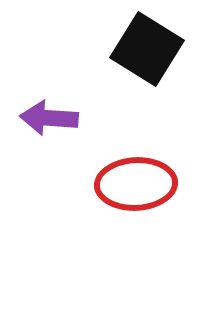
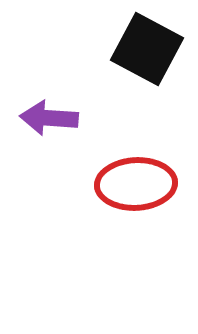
black square: rotated 4 degrees counterclockwise
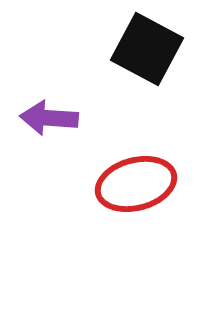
red ellipse: rotated 12 degrees counterclockwise
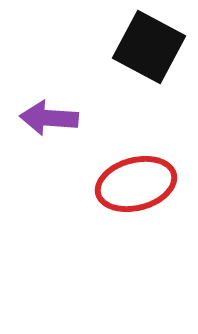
black square: moved 2 px right, 2 px up
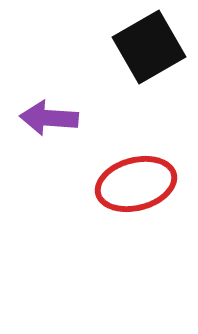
black square: rotated 32 degrees clockwise
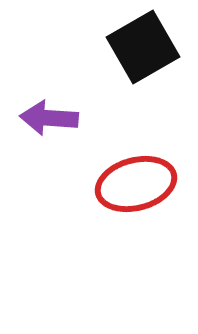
black square: moved 6 px left
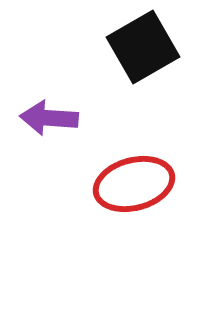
red ellipse: moved 2 px left
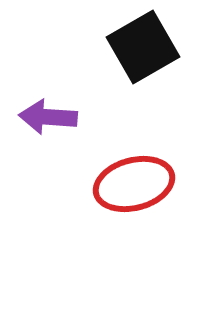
purple arrow: moved 1 px left, 1 px up
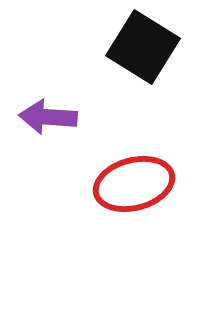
black square: rotated 28 degrees counterclockwise
